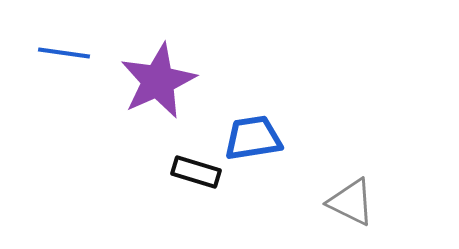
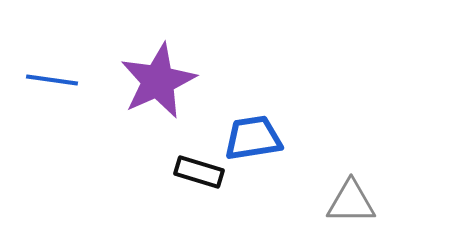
blue line: moved 12 px left, 27 px down
black rectangle: moved 3 px right
gray triangle: rotated 26 degrees counterclockwise
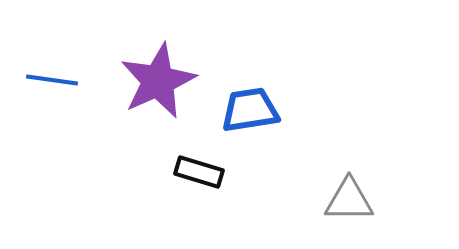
blue trapezoid: moved 3 px left, 28 px up
gray triangle: moved 2 px left, 2 px up
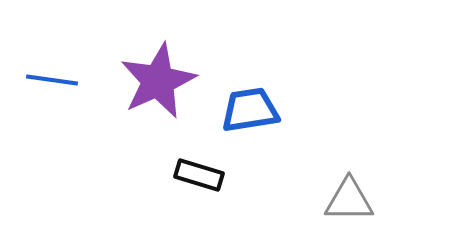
black rectangle: moved 3 px down
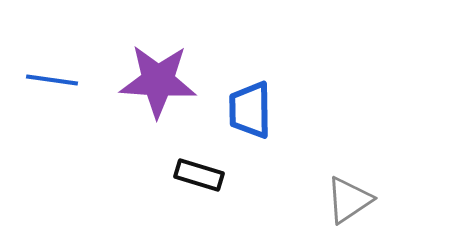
purple star: rotated 28 degrees clockwise
blue trapezoid: rotated 82 degrees counterclockwise
gray triangle: rotated 34 degrees counterclockwise
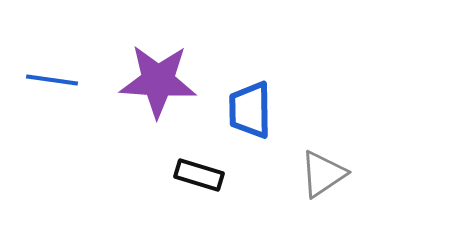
gray triangle: moved 26 px left, 26 px up
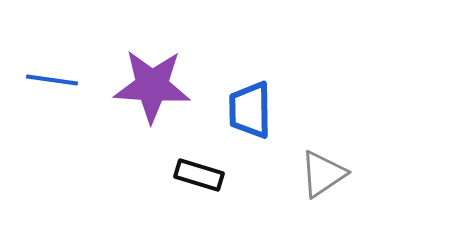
purple star: moved 6 px left, 5 px down
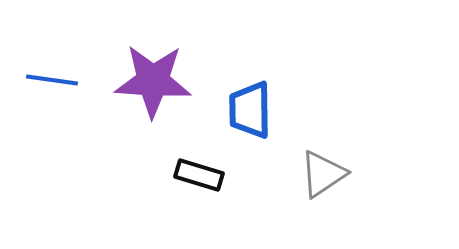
purple star: moved 1 px right, 5 px up
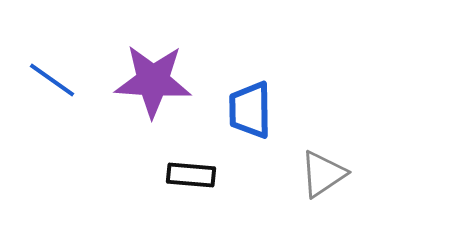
blue line: rotated 27 degrees clockwise
black rectangle: moved 8 px left; rotated 12 degrees counterclockwise
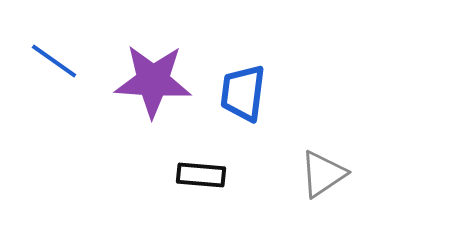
blue line: moved 2 px right, 19 px up
blue trapezoid: moved 7 px left, 17 px up; rotated 8 degrees clockwise
black rectangle: moved 10 px right
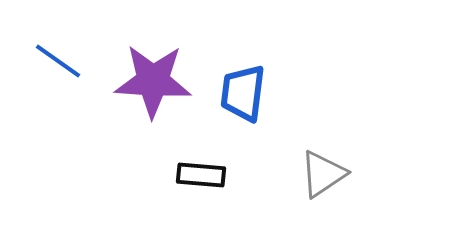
blue line: moved 4 px right
